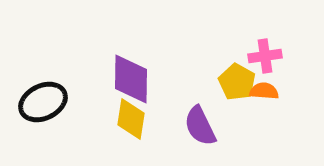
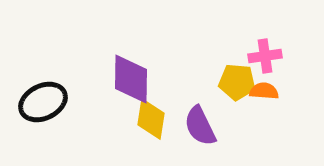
yellow pentagon: rotated 24 degrees counterclockwise
yellow diamond: moved 20 px right
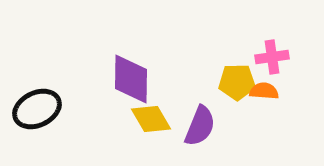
pink cross: moved 7 px right, 1 px down
yellow pentagon: rotated 6 degrees counterclockwise
black ellipse: moved 6 px left, 7 px down
yellow diamond: rotated 39 degrees counterclockwise
purple semicircle: rotated 132 degrees counterclockwise
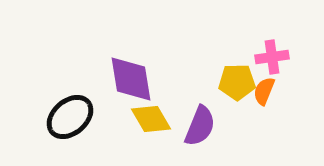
purple diamond: rotated 10 degrees counterclockwise
orange semicircle: rotated 72 degrees counterclockwise
black ellipse: moved 33 px right, 8 px down; rotated 15 degrees counterclockwise
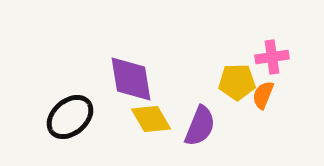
orange semicircle: moved 1 px left, 4 px down
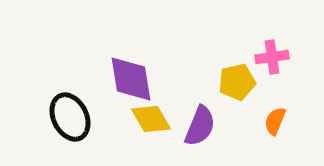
yellow pentagon: rotated 12 degrees counterclockwise
orange semicircle: moved 12 px right, 26 px down
black ellipse: rotated 75 degrees counterclockwise
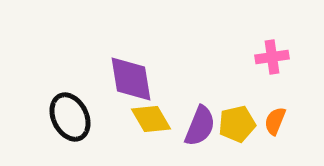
yellow pentagon: moved 42 px down
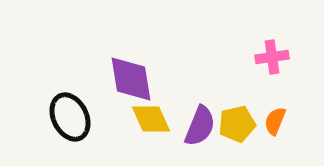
yellow diamond: rotated 6 degrees clockwise
